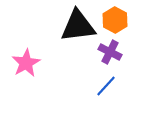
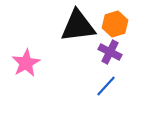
orange hexagon: moved 4 px down; rotated 15 degrees clockwise
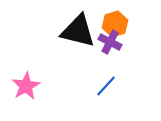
black triangle: moved 5 px down; rotated 21 degrees clockwise
purple cross: moved 10 px up
pink star: moved 23 px down
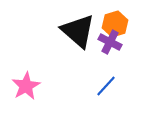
black triangle: rotated 27 degrees clockwise
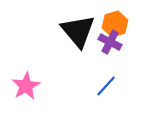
black triangle: rotated 9 degrees clockwise
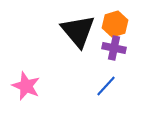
purple cross: moved 4 px right, 6 px down; rotated 15 degrees counterclockwise
pink star: rotated 20 degrees counterclockwise
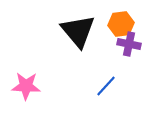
orange hexagon: moved 6 px right; rotated 10 degrees clockwise
purple cross: moved 15 px right, 4 px up
pink star: rotated 20 degrees counterclockwise
